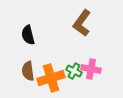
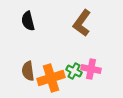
black semicircle: moved 14 px up
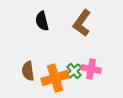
black semicircle: moved 14 px right
green cross: rotated 21 degrees clockwise
orange cross: moved 4 px right
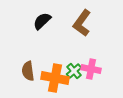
black semicircle: rotated 60 degrees clockwise
orange cross: rotated 28 degrees clockwise
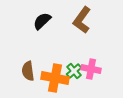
brown L-shape: moved 3 px up
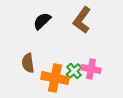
brown semicircle: moved 8 px up
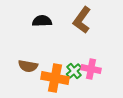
black semicircle: rotated 42 degrees clockwise
brown semicircle: moved 3 px down; rotated 72 degrees counterclockwise
